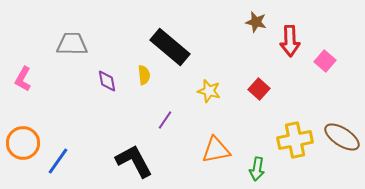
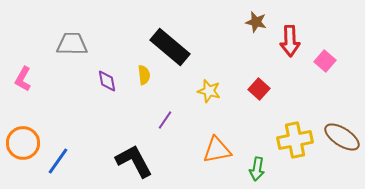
orange triangle: moved 1 px right
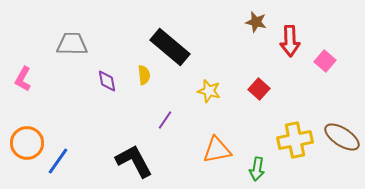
orange circle: moved 4 px right
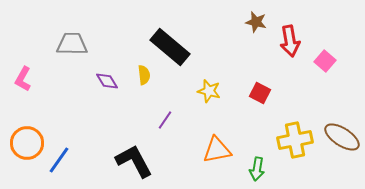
red arrow: rotated 8 degrees counterclockwise
purple diamond: rotated 20 degrees counterclockwise
red square: moved 1 px right, 4 px down; rotated 15 degrees counterclockwise
blue line: moved 1 px right, 1 px up
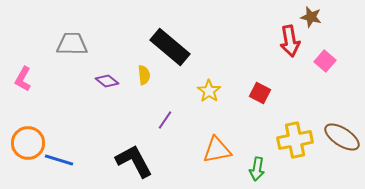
brown star: moved 55 px right, 5 px up
purple diamond: rotated 20 degrees counterclockwise
yellow star: rotated 20 degrees clockwise
orange circle: moved 1 px right
blue line: rotated 72 degrees clockwise
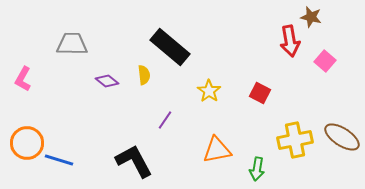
orange circle: moved 1 px left
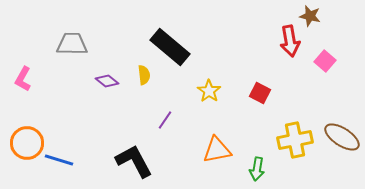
brown star: moved 1 px left, 1 px up
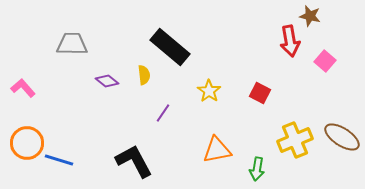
pink L-shape: moved 9 px down; rotated 110 degrees clockwise
purple line: moved 2 px left, 7 px up
yellow cross: rotated 12 degrees counterclockwise
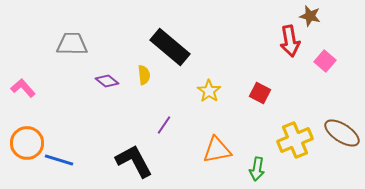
purple line: moved 1 px right, 12 px down
brown ellipse: moved 4 px up
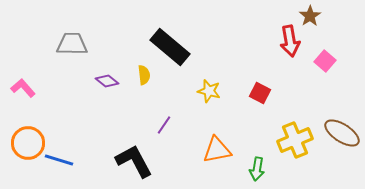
brown star: rotated 25 degrees clockwise
yellow star: rotated 20 degrees counterclockwise
orange circle: moved 1 px right
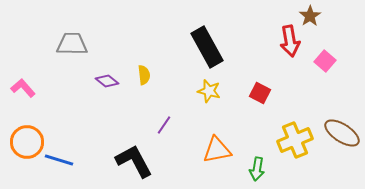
black rectangle: moved 37 px right; rotated 21 degrees clockwise
orange circle: moved 1 px left, 1 px up
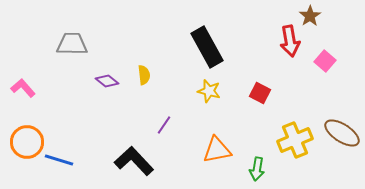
black L-shape: rotated 15 degrees counterclockwise
